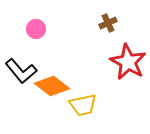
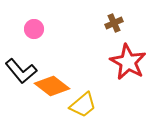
brown cross: moved 6 px right
pink circle: moved 2 px left
yellow trapezoid: rotated 28 degrees counterclockwise
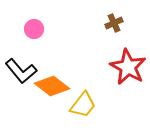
red star: moved 5 px down
yellow trapezoid: rotated 12 degrees counterclockwise
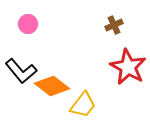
brown cross: moved 2 px down
pink circle: moved 6 px left, 5 px up
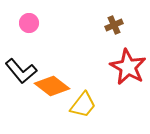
pink circle: moved 1 px right, 1 px up
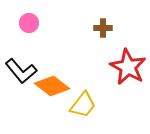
brown cross: moved 11 px left, 3 px down; rotated 24 degrees clockwise
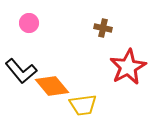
brown cross: rotated 12 degrees clockwise
red star: rotated 15 degrees clockwise
orange diamond: rotated 12 degrees clockwise
yellow trapezoid: rotated 44 degrees clockwise
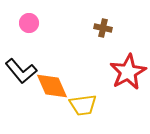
red star: moved 5 px down
orange diamond: rotated 16 degrees clockwise
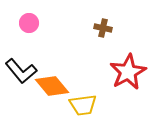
orange diamond: rotated 16 degrees counterclockwise
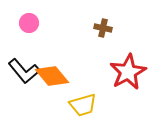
black L-shape: moved 3 px right
orange diamond: moved 10 px up
yellow trapezoid: rotated 8 degrees counterclockwise
